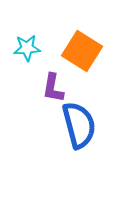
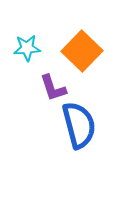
orange square: rotated 12 degrees clockwise
purple L-shape: rotated 28 degrees counterclockwise
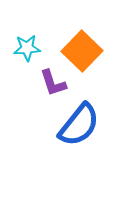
purple L-shape: moved 5 px up
blue semicircle: rotated 54 degrees clockwise
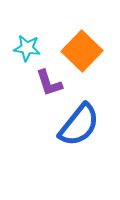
cyan star: rotated 12 degrees clockwise
purple L-shape: moved 4 px left
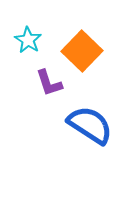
cyan star: moved 1 px right, 8 px up; rotated 24 degrees clockwise
blue semicircle: moved 11 px right; rotated 96 degrees counterclockwise
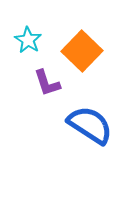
purple L-shape: moved 2 px left
